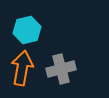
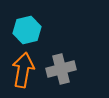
orange arrow: moved 1 px right, 2 px down
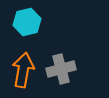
cyan hexagon: moved 8 px up
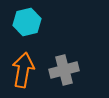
gray cross: moved 3 px right, 1 px down
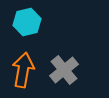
gray cross: rotated 24 degrees counterclockwise
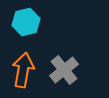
cyan hexagon: moved 1 px left
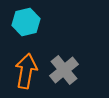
orange arrow: moved 3 px right, 1 px down
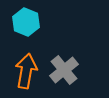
cyan hexagon: rotated 24 degrees counterclockwise
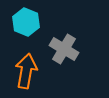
gray cross: moved 21 px up; rotated 20 degrees counterclockwise
